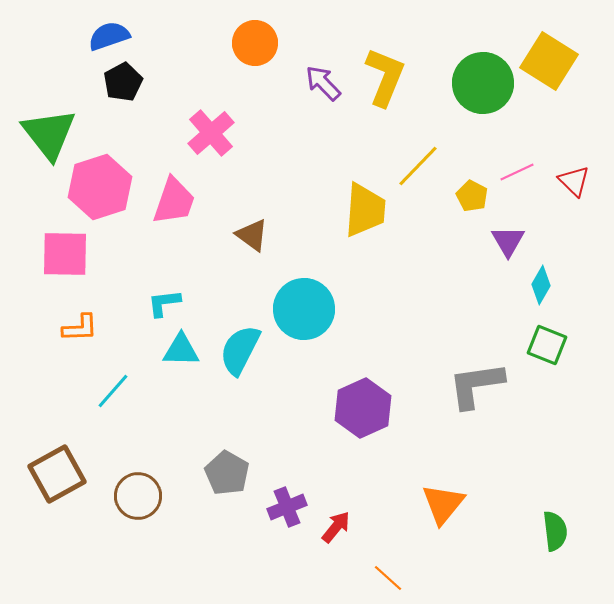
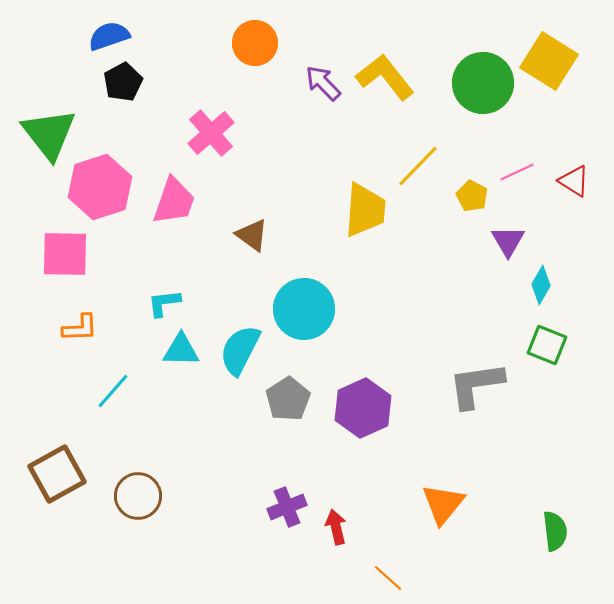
yellow L-shape: rotated 60 degrees counterclockwise
red triangle: rotated 12 degrees counterclockwise
gray pentagon: moved 61 px right, 74 px up; rotated 9 degrees clockwise
red arrow: rotated 52 degrees counterclockwise
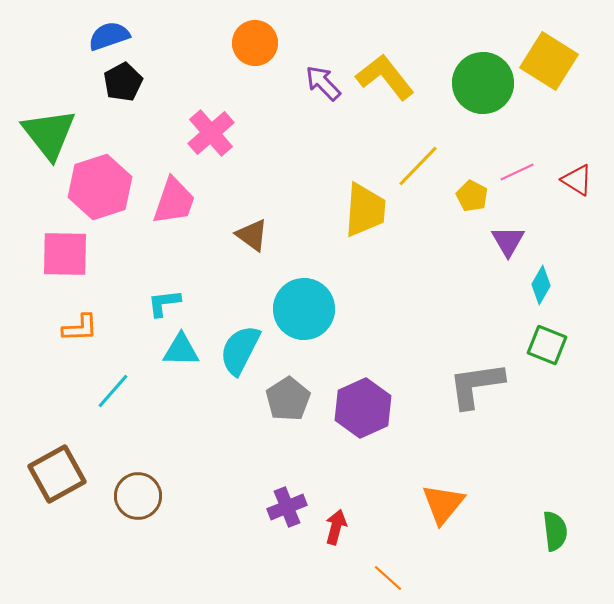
red triangle: moved 3 px right, 1 px up
red arrow: rotated 28 degrees clockwise
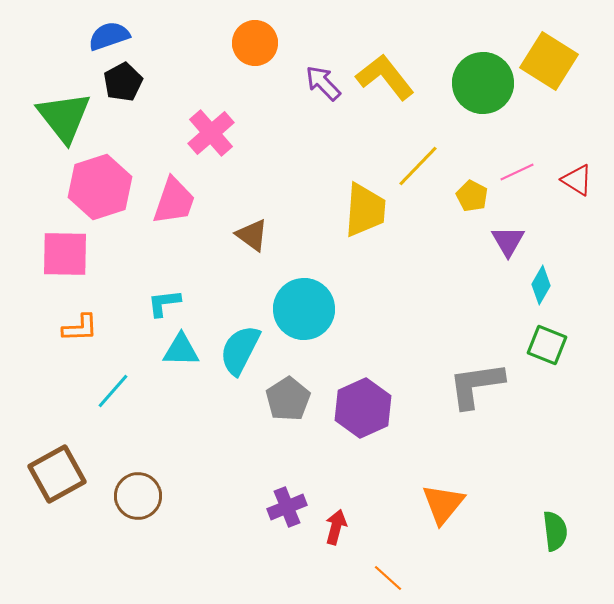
green triangle: moved 15 px right, 17 px up
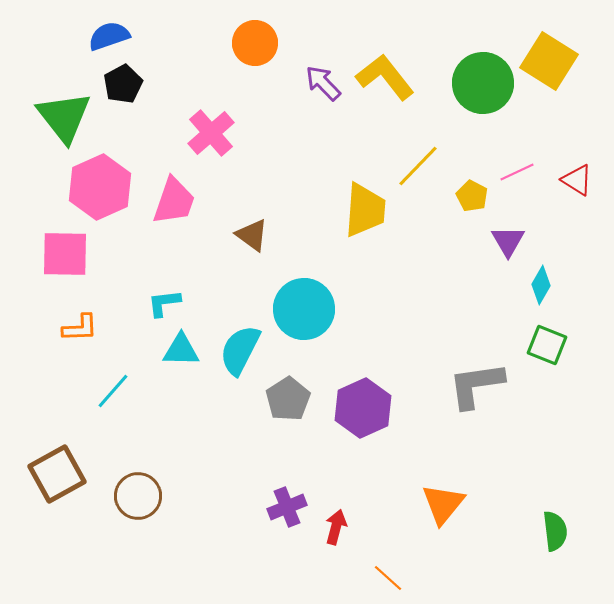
black pentagon: moved 2 px down
pink hexagon: rotated 6 degrees counterclockwise
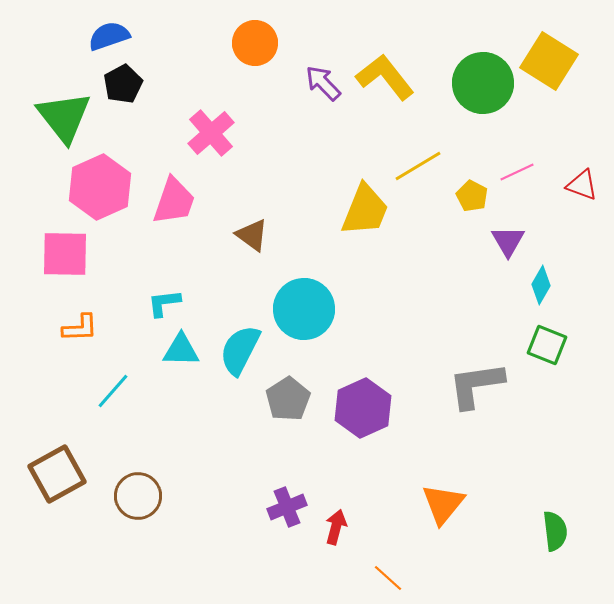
yellow line: rotated 15 degrees clockwise
red triangle: moved 5 px right, 5 px down; rotated 12 degrees counterclockwise
yellow trapezoid: rotated 18 degrees clockwise
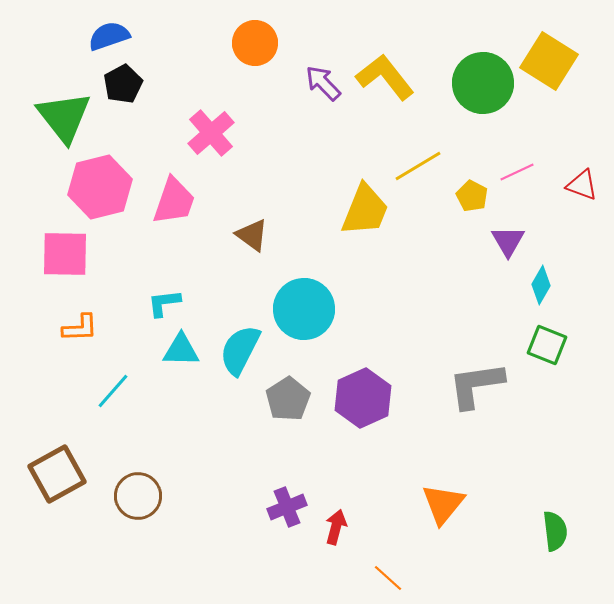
pink hexagon: rotated 10 degrees clockwise
purple hexagon: moved 10 px up
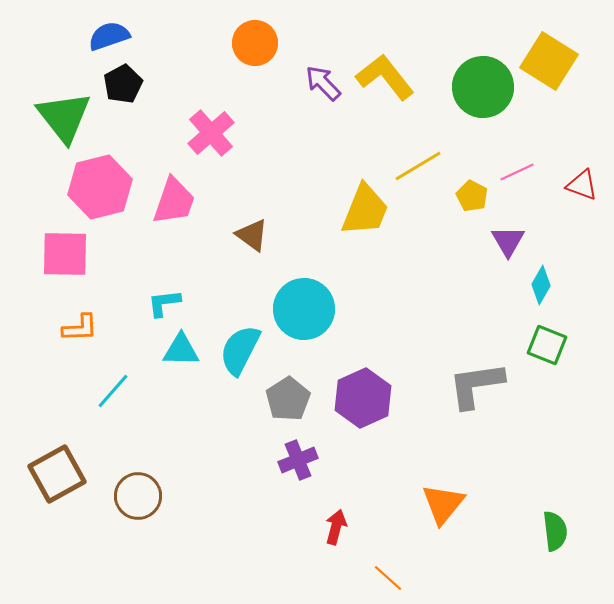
green circle: moved 4 px down
purple cross: moved 11 px right, 47 px up
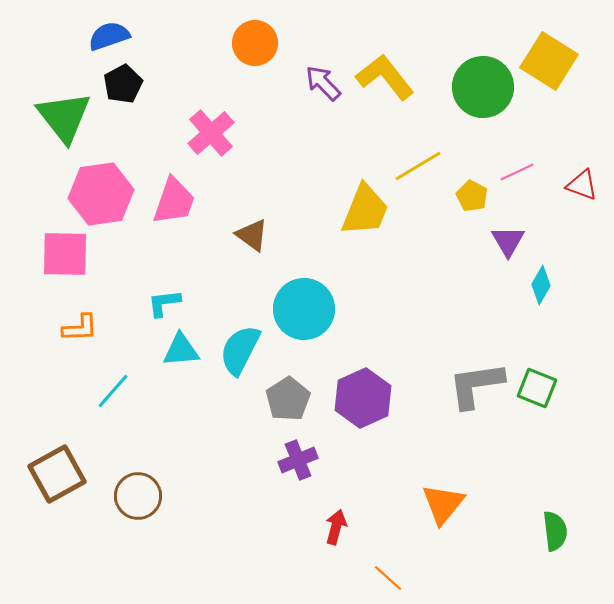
pink hexagon: moved 1 px right, 7 px down; rotated 6 degrees clockwise
green square: moved 10 px left, 43 px down
cyan triangle: rotated 6 degrees counterclockwise
